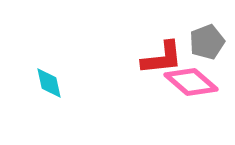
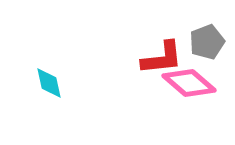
pink diamond: moved 2 px left, 1 px down
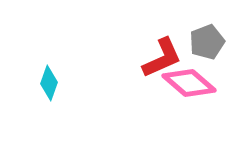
red L-shape: rotated 18 degrees counterclockwise
cyan diamond: rotated 32 degrees clockwise
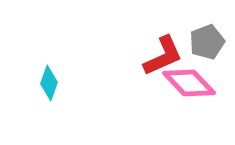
red L-shape: moved 1 px right, 2 px up
pink diamond: rotated 6 degrees clockwise
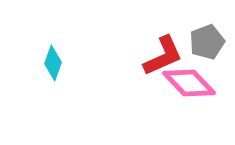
cyan diamond: moved 4 px right, 20 px up
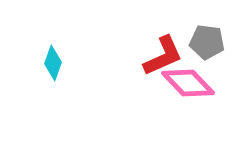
gray pentagon: rotated 28 degrees clockwise
pink diamond: moved 1 px left
